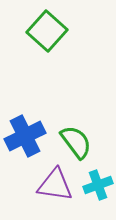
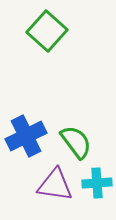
blue cross: moved 1 px right
cyan cross: moved 1 px left, 2 px up; rotated 16 degrees clockwise
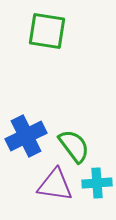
green square: rotated 33 degrees counterclockwise
green semicircle: moved 2 px left, 4 px down
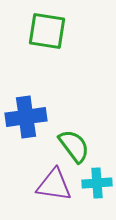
blue cross: moved 19 px up; rotated 18 degrees clockwise
purple triangle: moved 1 px left
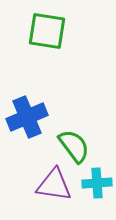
blue cross: moved 1 px right; rotated 15 degrees counterclockwise
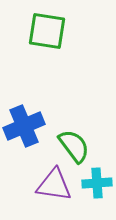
blue cross: moved 3 px left, 9 px down
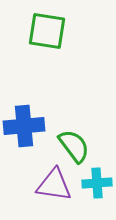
blue cross: rotated 18 degrees clockwise
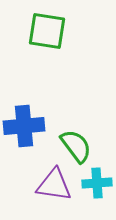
green semicircle: moved 2 px right
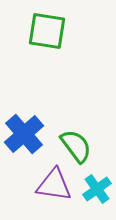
blue cross: moved 8 px down; rotated 36 degrees counterclockwise
cyan cross: moved 6 px down; rotated 32 degrees counterclockwise
